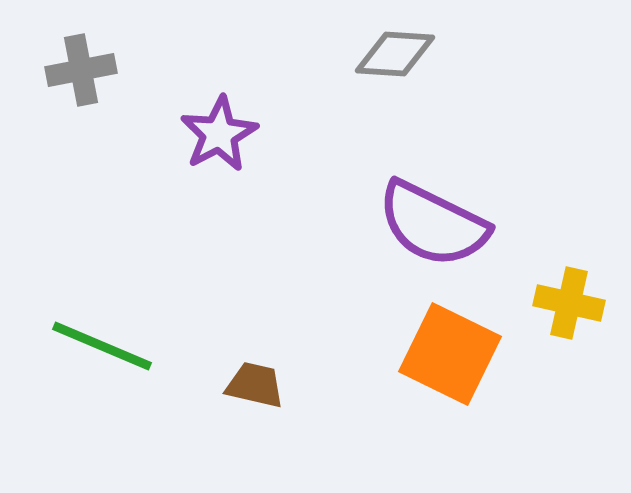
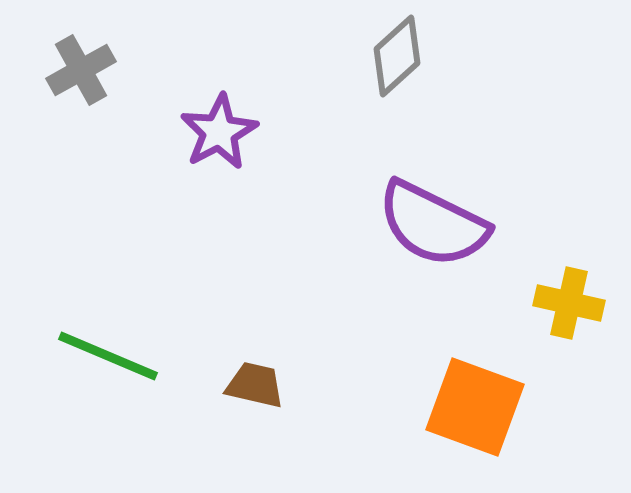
gray diamond: moved 2 px right, 2 px down; rotated 46 degrees counterclockwise
gray cross: rotated 18 degrees counterclockwise
purple star: moved 2 px up
green line: moved 6 px right, 10 px down
orange square: moved 25 px right, 53 px down; rotated 6 degrees counterclockwise
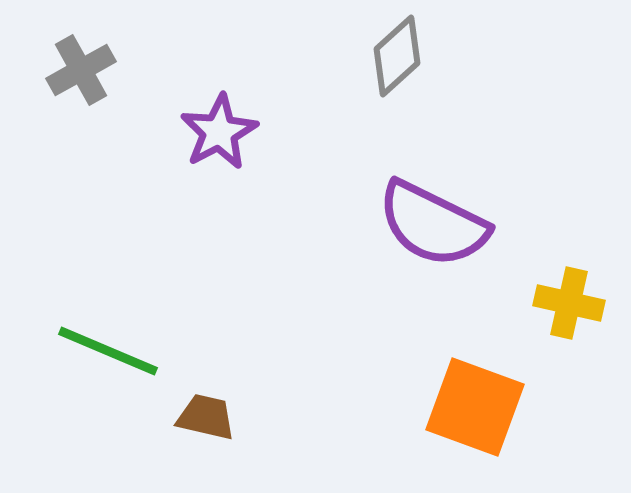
green line: moved 5 px up
brown trapezoid: moved 49 px left, 32 px down
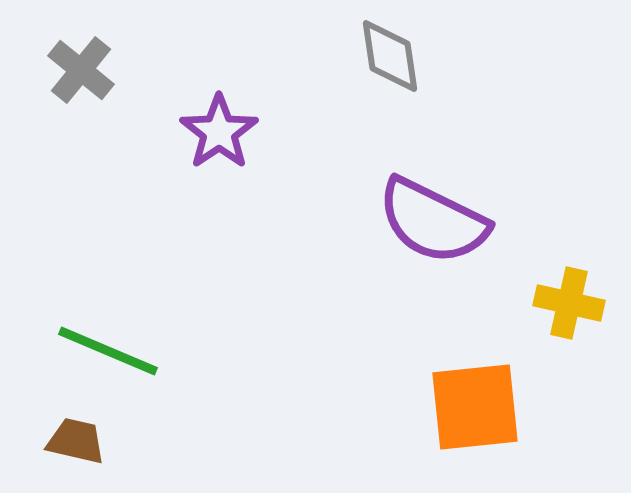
gray diamond: moved 7 px left; rotated 56 degrees counterclockwise
gray cross: rotated 22 degrees counterclockwise
purple star: rotated 6 degrees counterclockwise
purple semicircle: moved 3 px up
orange square: rotated 26 degrees counterclockwise
brown trapezoid: moved 130 px left, 24 px down
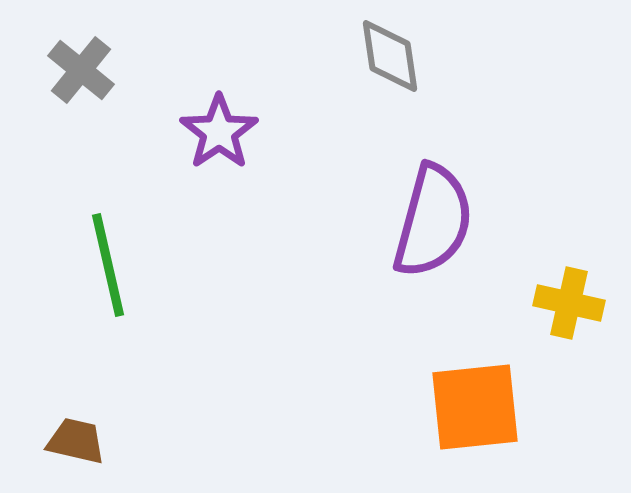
purple semicircle: rotated 101 degrees counterclockwise
green line: moved 86 px up; rotated 54 degrees clockwise
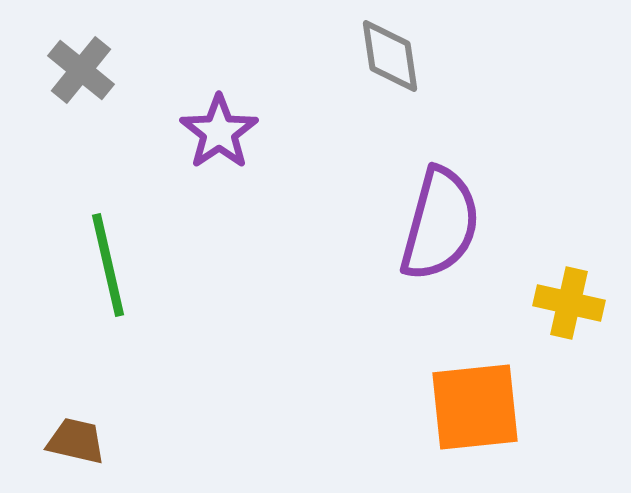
purple semicircle: moved 7 px right, 3 px down
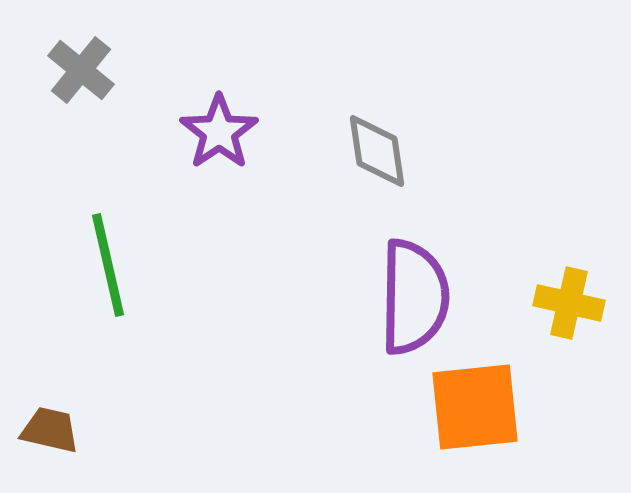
gray diamond: moved 13 px left, 95 px down
purple semicircle: moved 26 px left, 73 px down; rotated 14 degrees counterclockwise
brown trapezoid: moved 26 px left, 11 px up
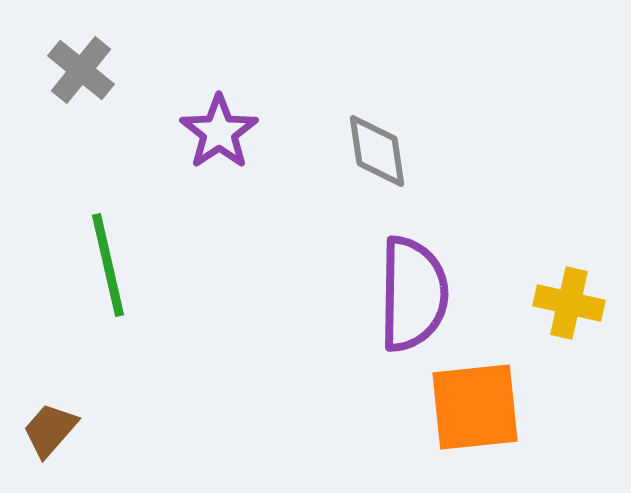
purple semicircle: moved 1 px left, 3 px up
brown trapezoid: rotated 62 degrees counterclockwise
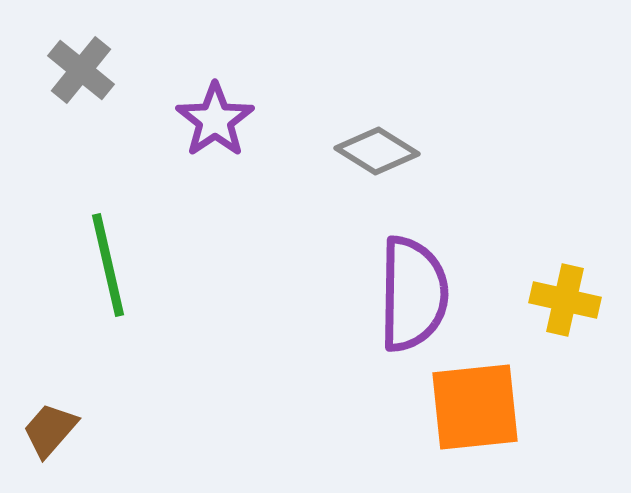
purple star: moved 4 px left, 12 px up
gray diamond: rotated 50 degrees counterclockwise
yellow cross: moved 4 px left, 3 px up
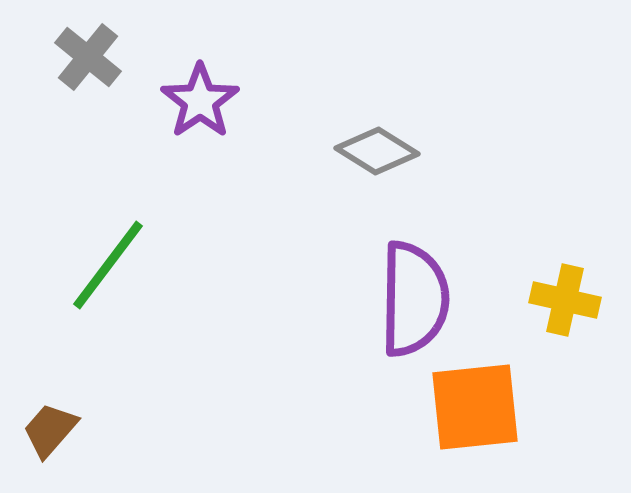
gray cross: moved 7 px right, 13 px up
purple star: moved 15 px left, 19 px up
green line: rotated 50 degrees clockwise
purple semicircle: moved 1 px right, 5 px down
